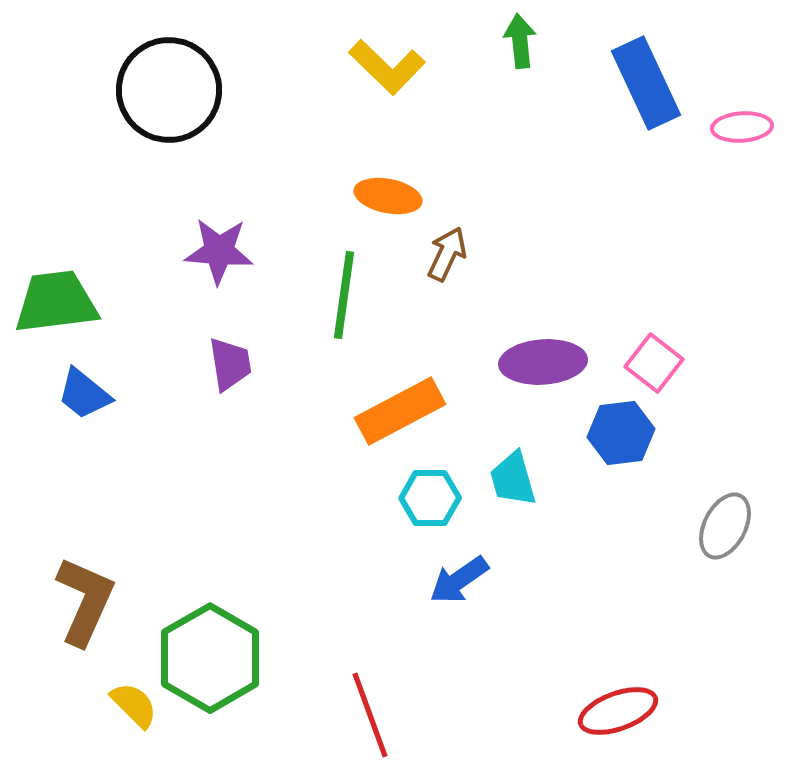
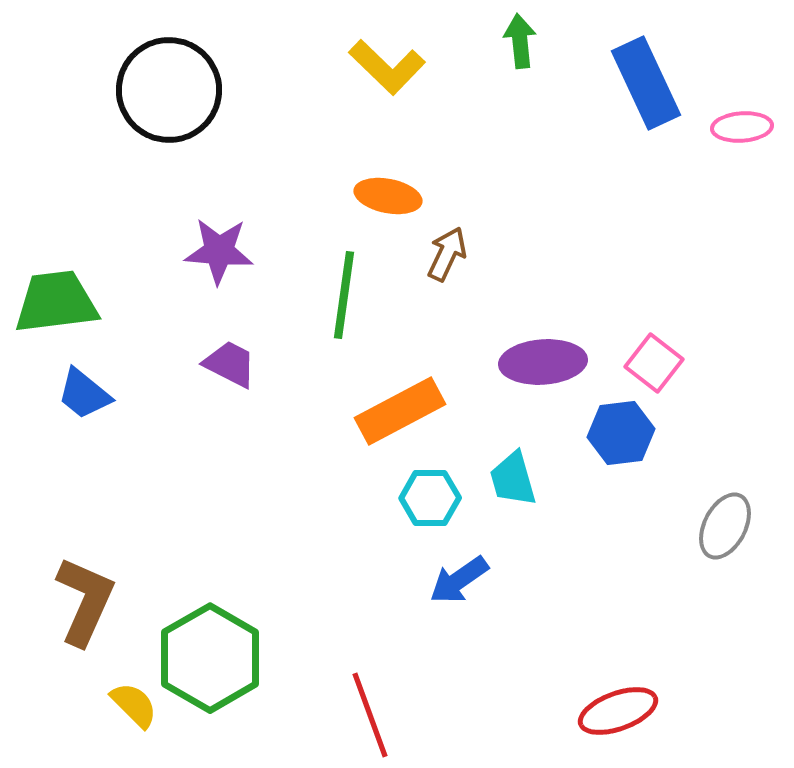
purple trapezoid: rotated 54 degrees counterclockwise
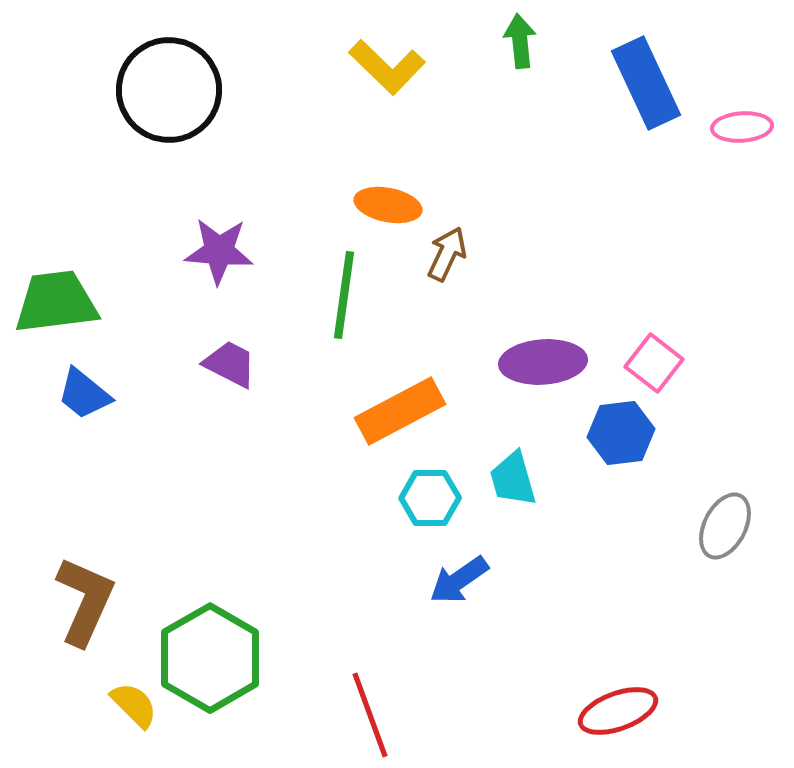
orange ellipse: moved 9 px down
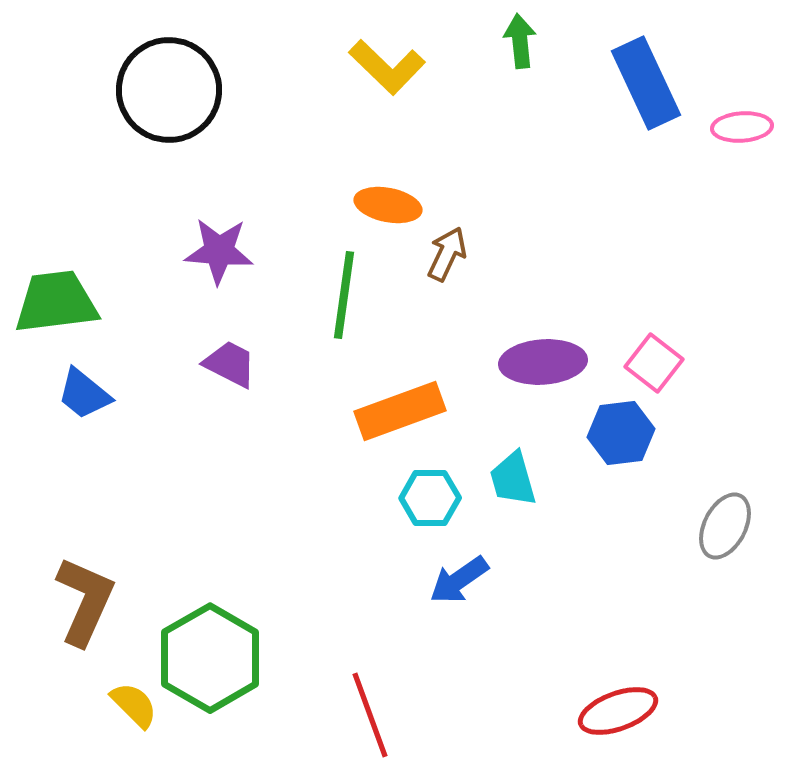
orange rectangle: rotated 8 degrees clockwise
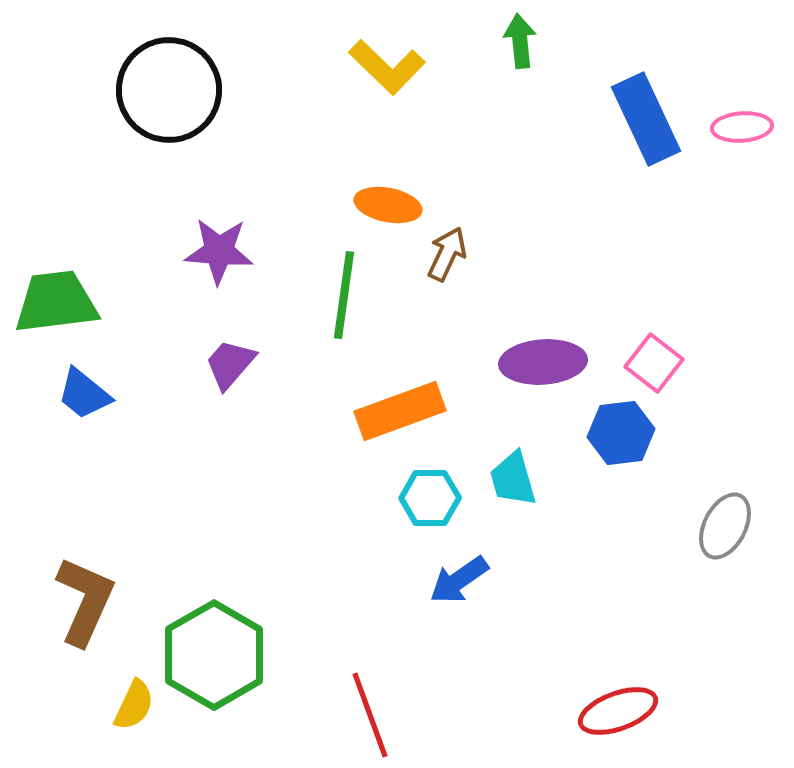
blue rectangle: moved 36 px down
purple trapezoid: rotated 76 degrees counterclockwise
green hexagon: moved 4 px right, 3 px up
yellow semicircle: rotated 70 degrees clockwise
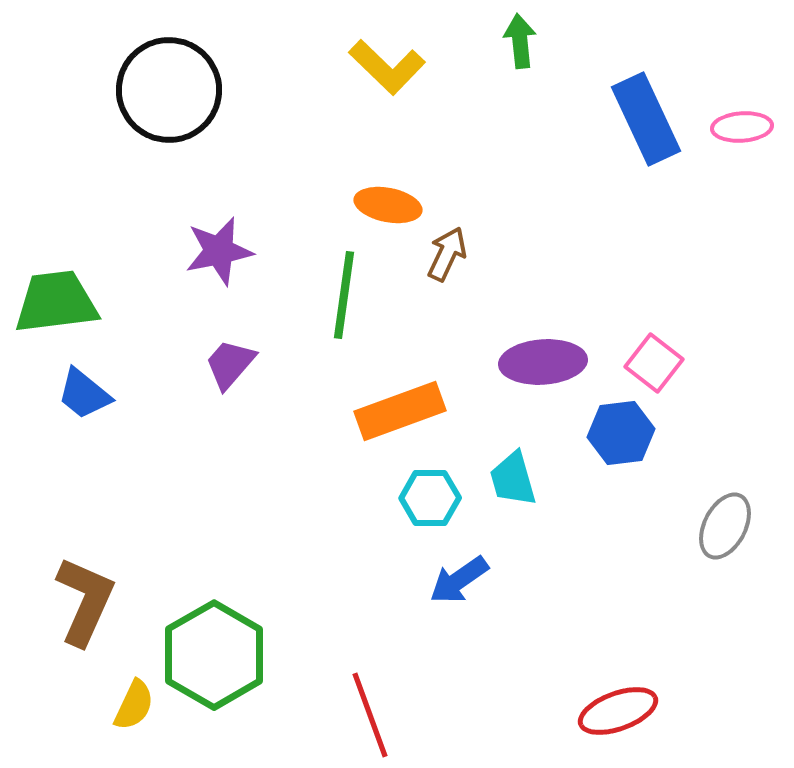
purple star: rotated 16 degrees counterclockwise
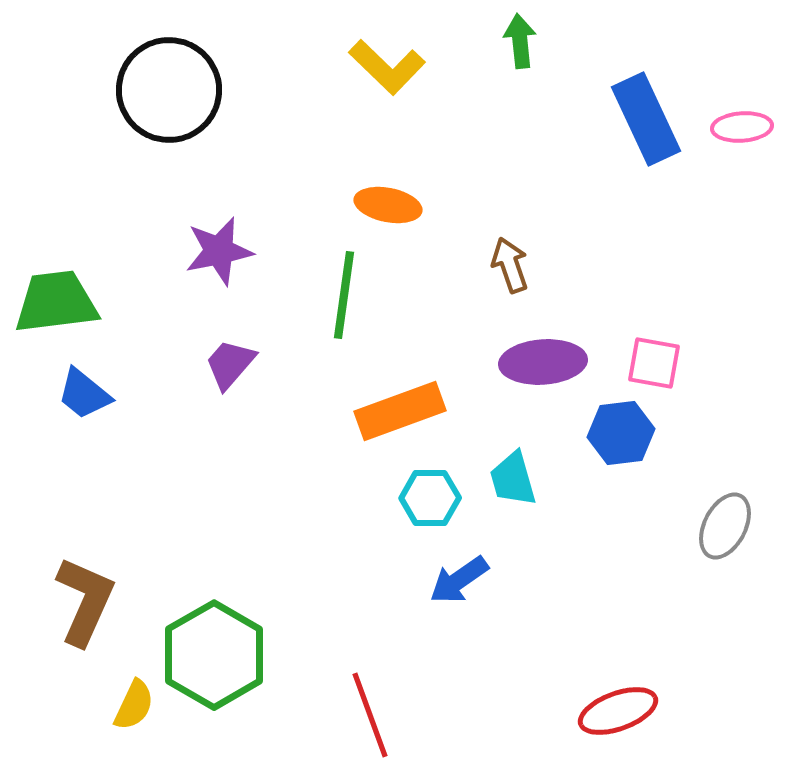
brown arrow: moved 63 px right, 11 px down; rotated 44 degrees counterclockwise
pink square: rotated 28 degrees counterclockwise
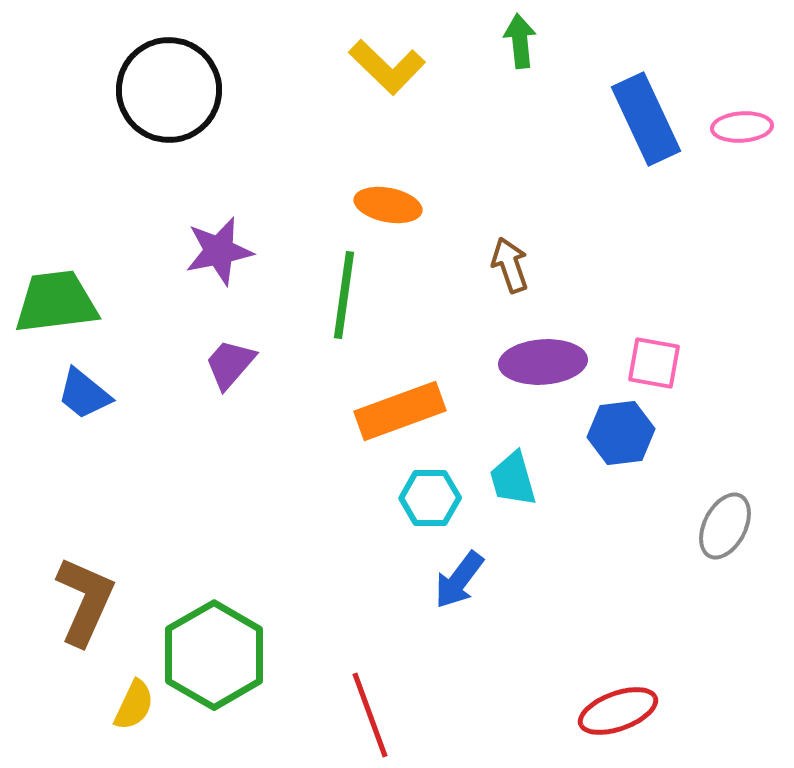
blue arrow: rotated 18 degrees counterclockwise
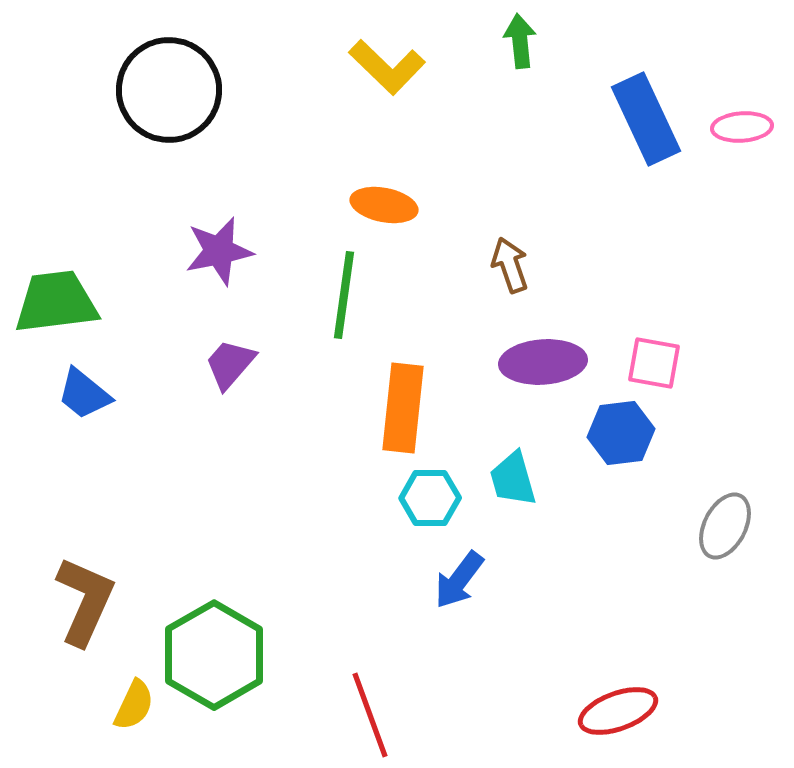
orange ellipse: moved 4 px left
orange rectangle: moved 3 px right, 3 px up; rotated 64 degrees counterclockwise
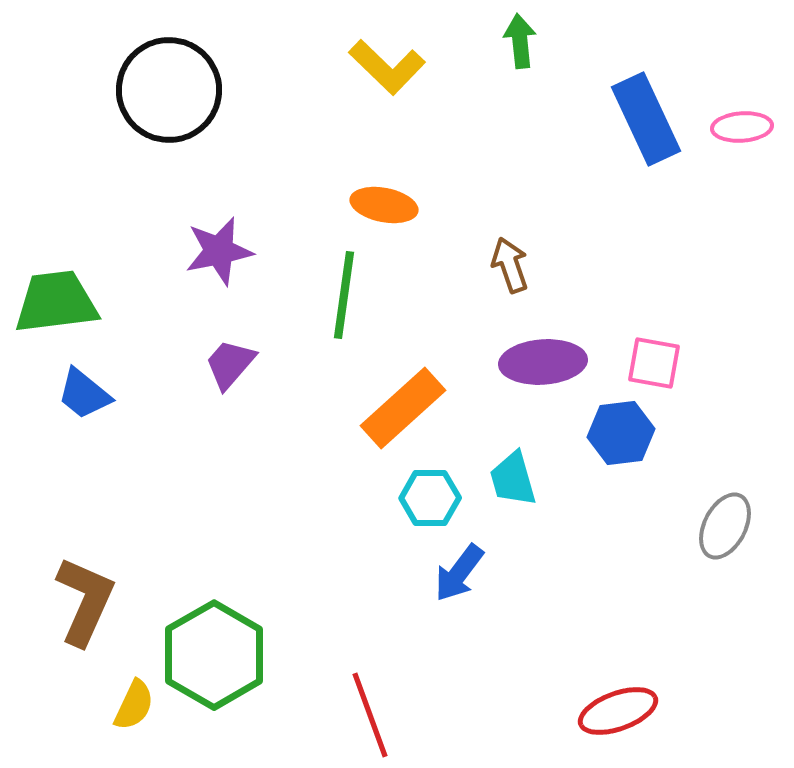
orange rectangle: rotated 42 degrees clockwise
blue arrow: moved 7 px up
